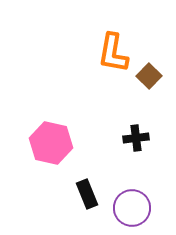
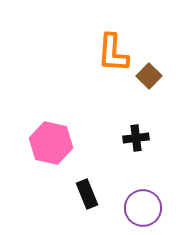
orange L-shape: rotated 6 degrees counterclockwise
purple circle: moved 11 px right
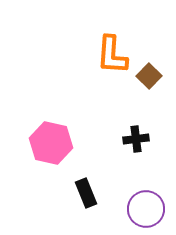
orange L-shape: moved 1 px left, 2 px down
black cross: moved 1 px down
black rectangle: moved 1 px left, 1 px up
purple circle: moved 3 px right, 1 px down
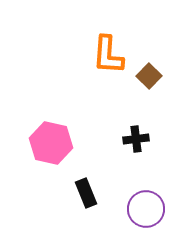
orange L-shape: moved 4 px left
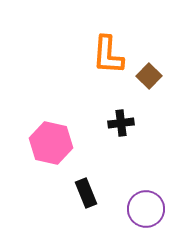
black cross: moved 15 px left, 16 px up
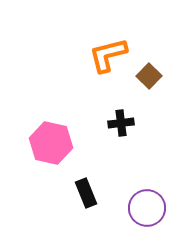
orange L-shape: rotated 72 degrees clockwise
purple circle: moved 1 px right, 1 px up
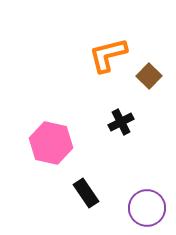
black cross: moved 1 px up; rotated 20 degrees counterclockwise
black rectangle: rotated 12 degrees counterclockwise
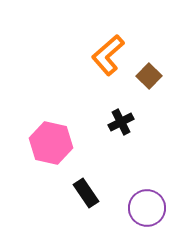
orange L-shape: rotated 27 degrees counterclockwise
